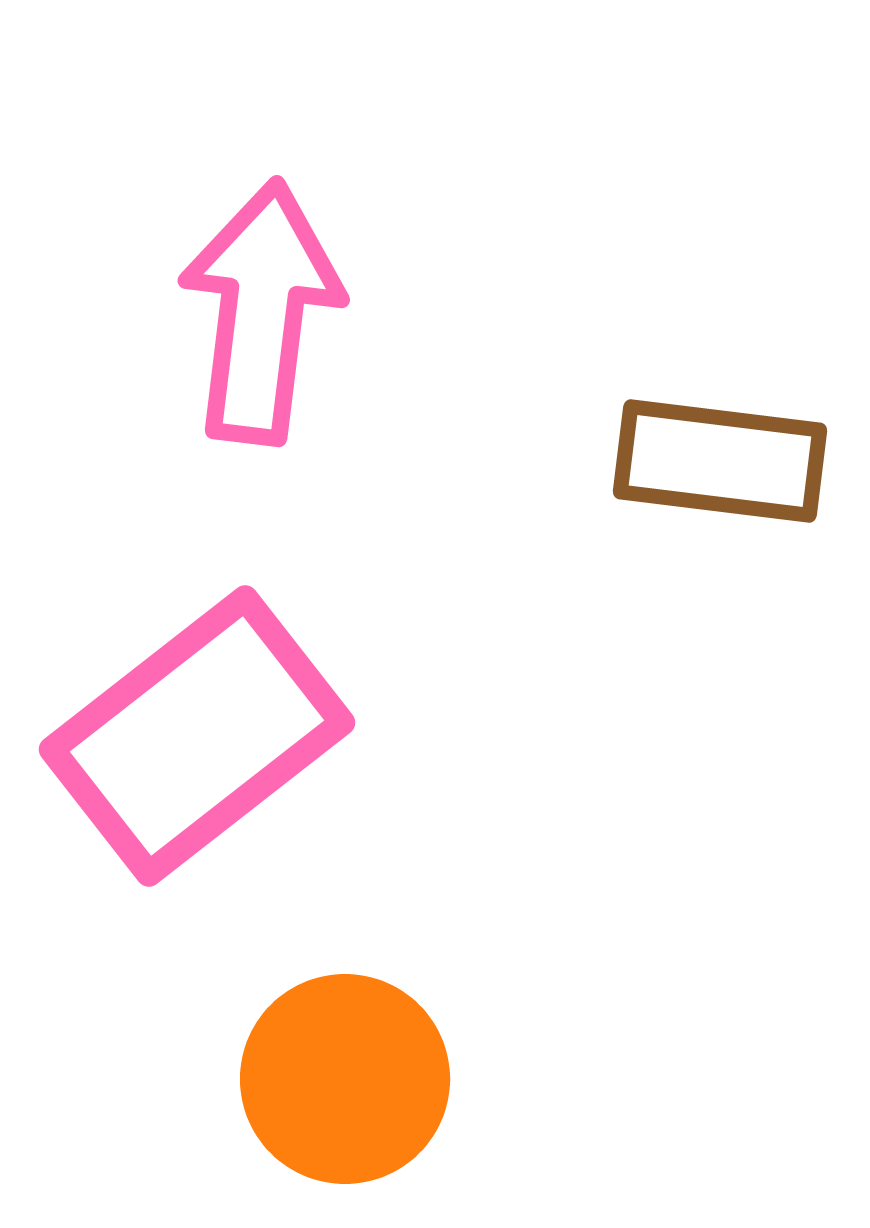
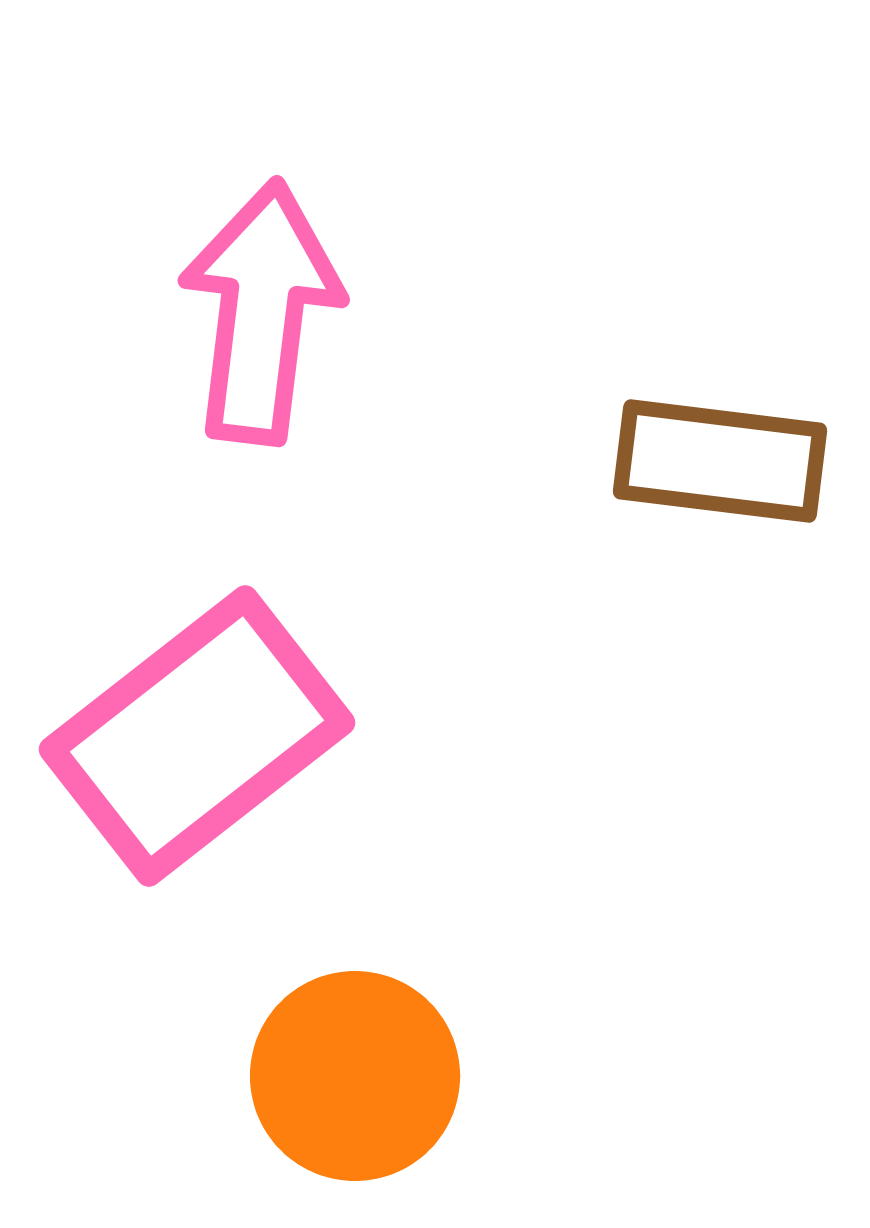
orange circle: moved 10 px right, 3 px up
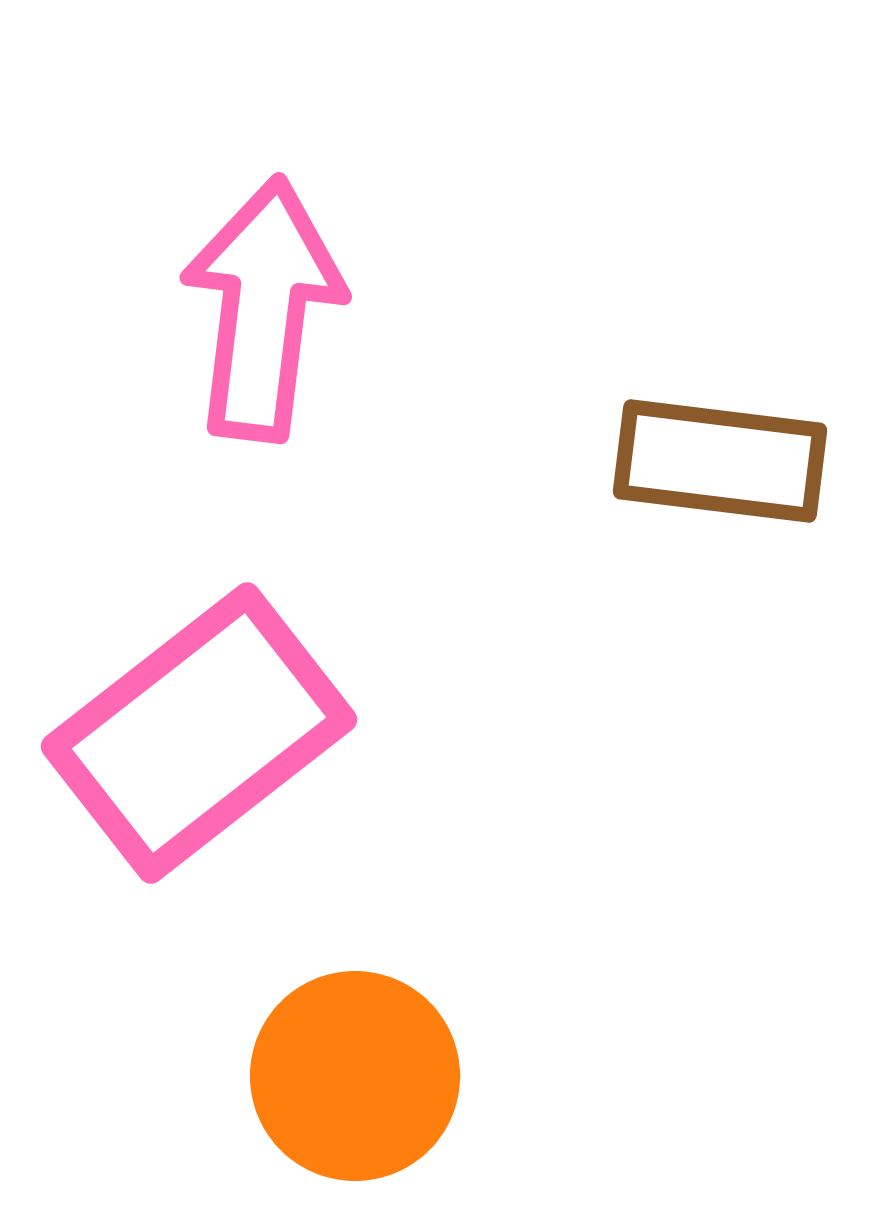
pink arrow: moved 2 px right, 3 px up
pink rectangle: moved 2 px right, 3 px up
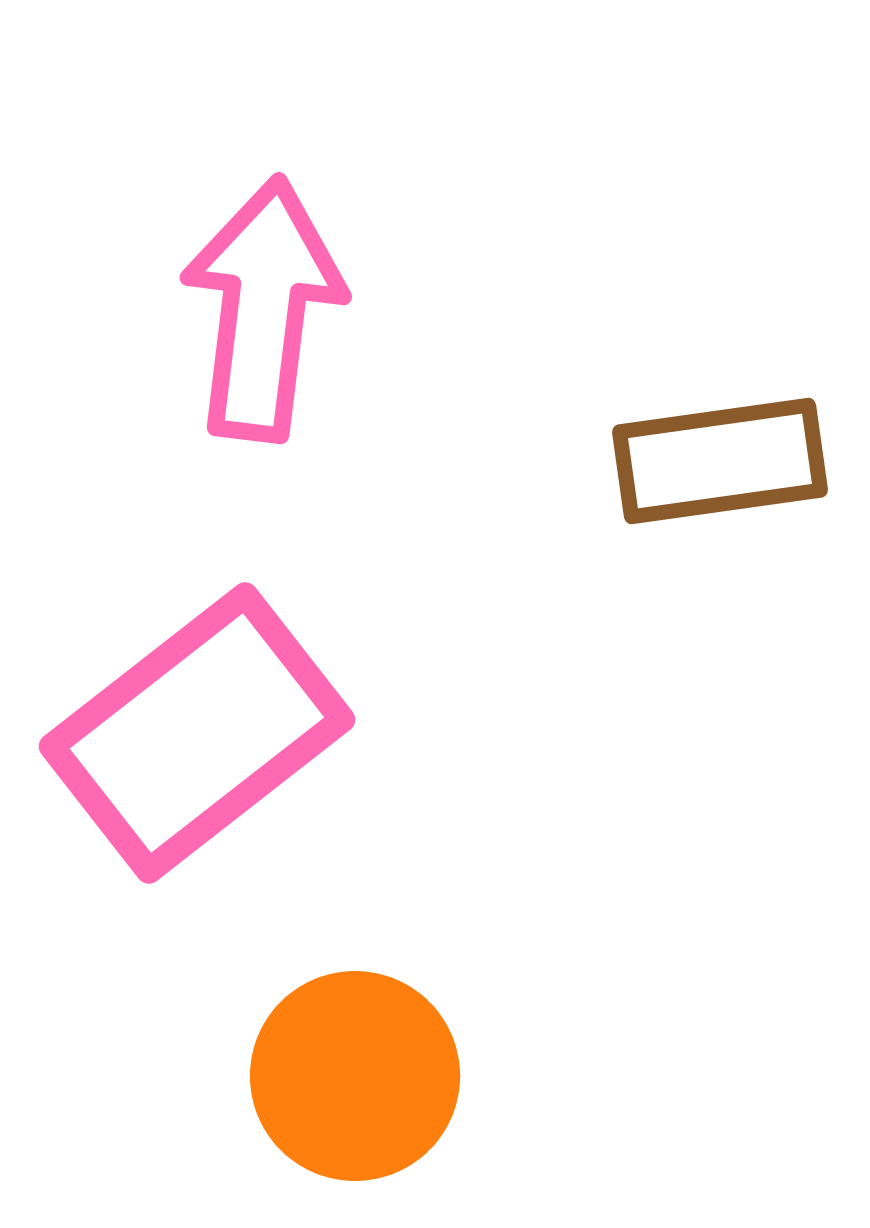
brown rectangle: rotated 15 degrees counterclockwise
pink rectangle: moved 2 px left
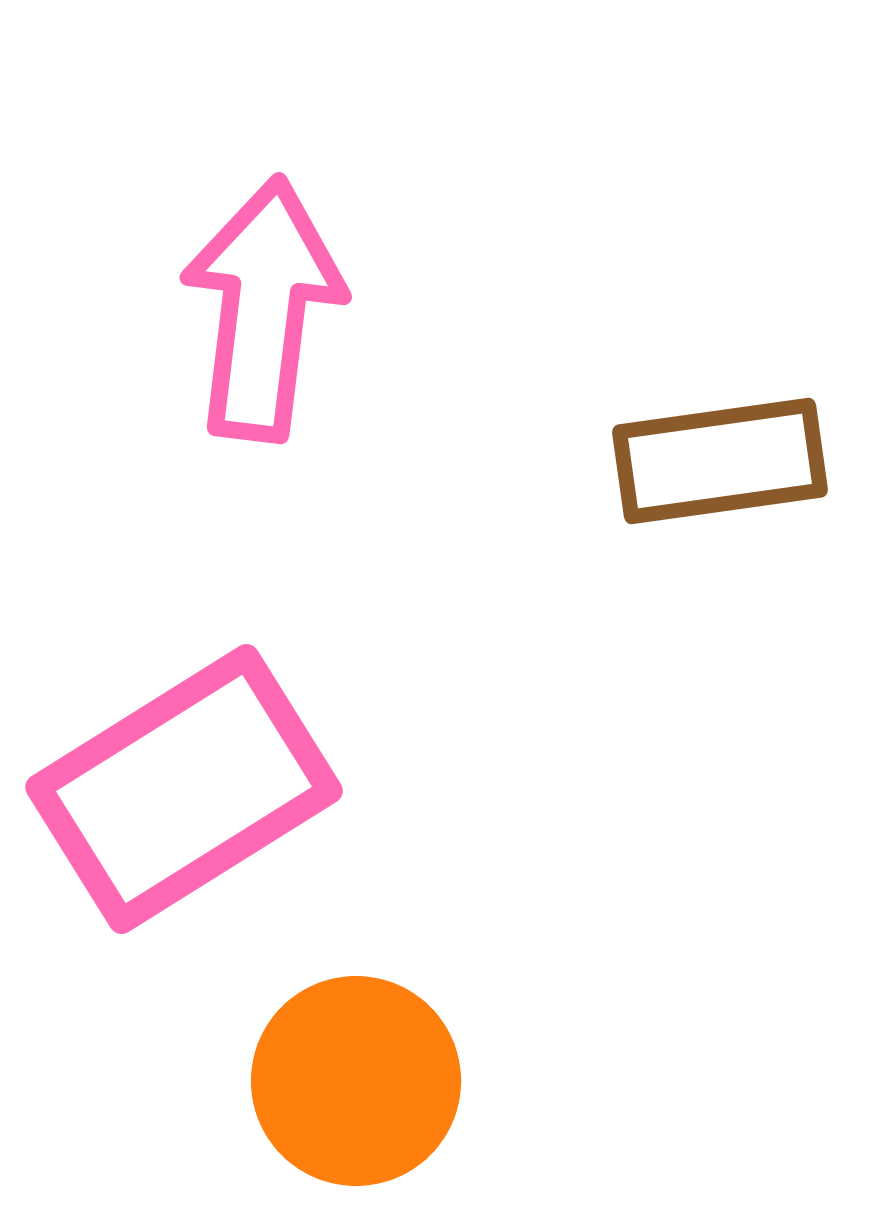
pink rectangle: moved 13 px left, 56 px down; rotated 6 degrees clockwise
orange circle: moved 1 px right, 5 px down
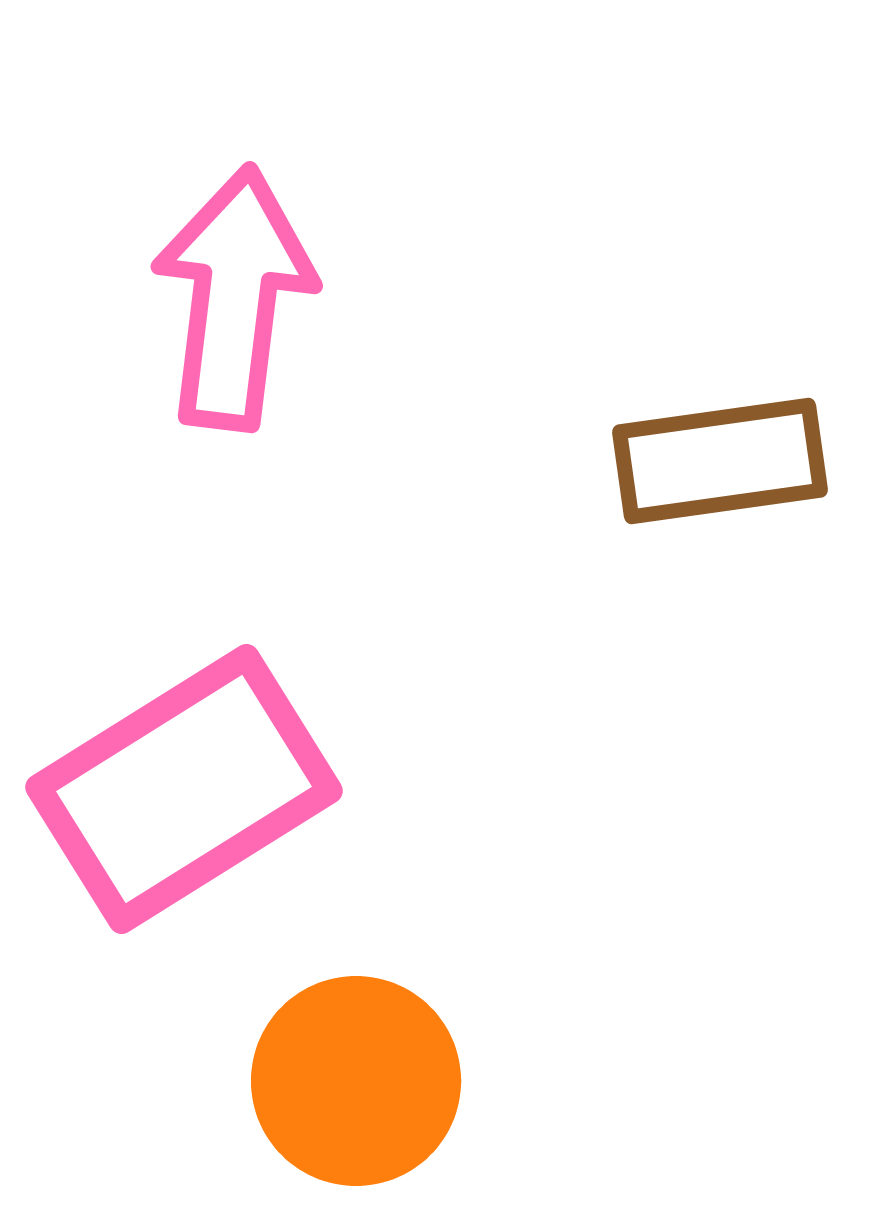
pink arrow: moved 29 px left, 11 px up
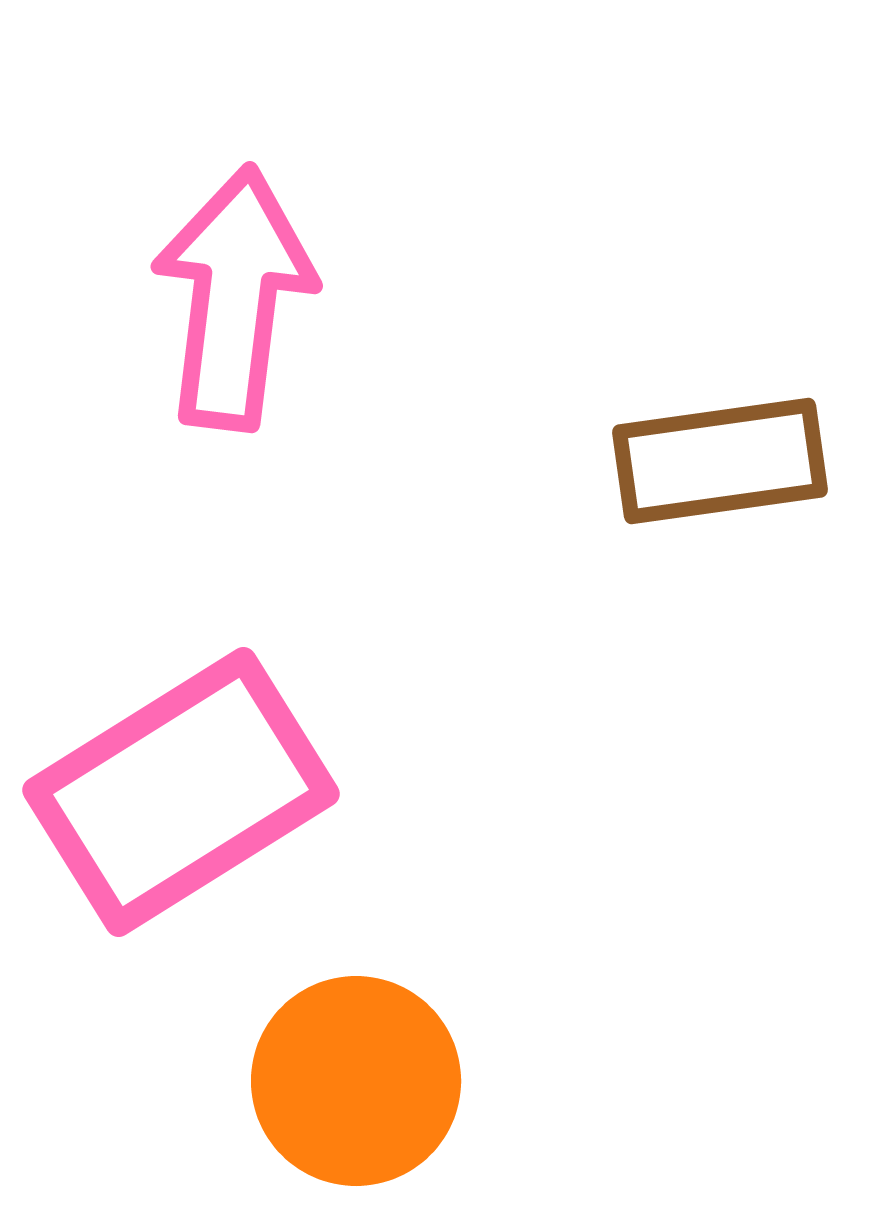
pink rectangle: moved 3 px left, 3 px down
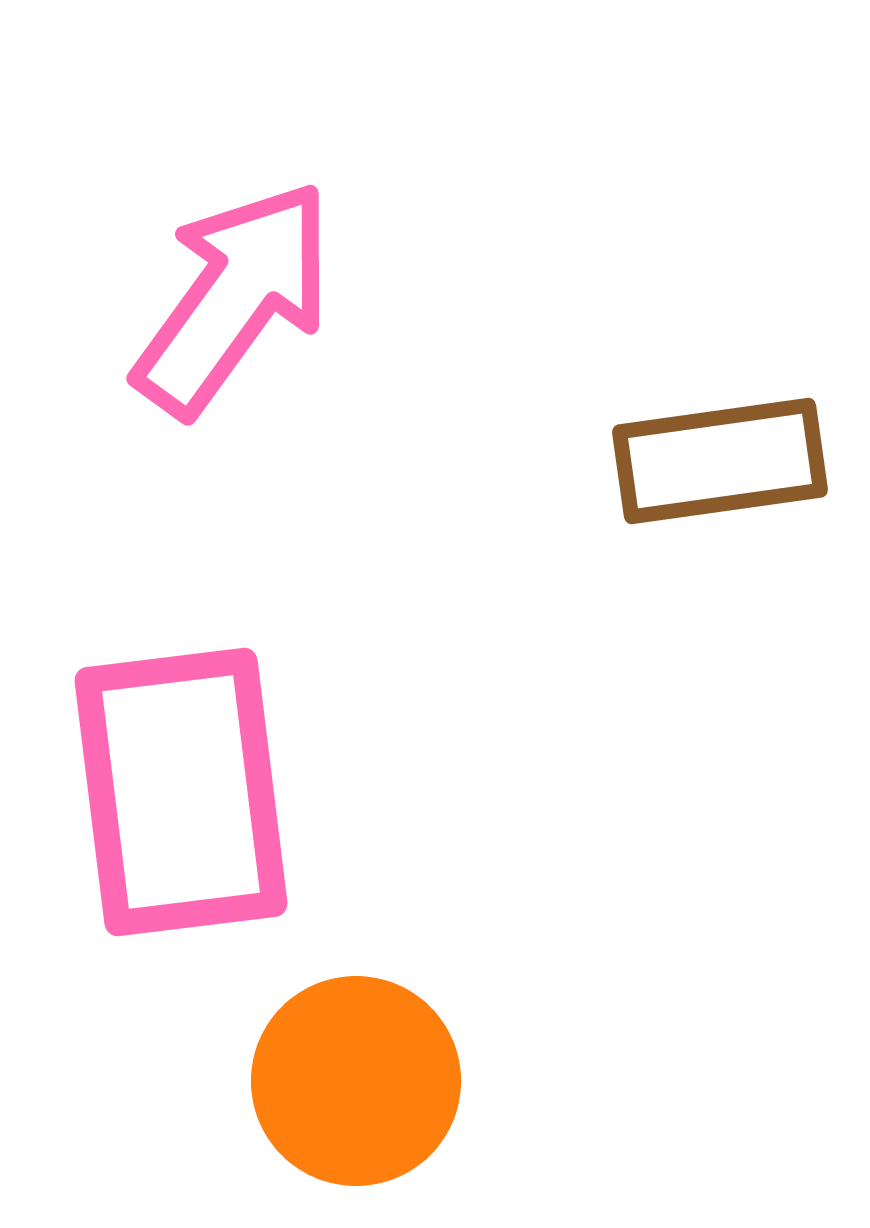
pink arrow: rotated 29 degrees clockwise
pink rectangle: rotated 65 degrees counterclockwise
